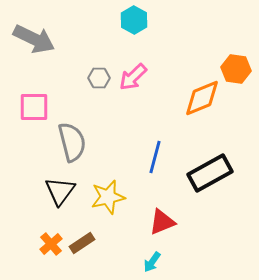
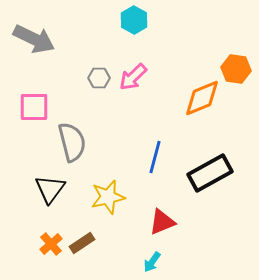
black triangle: moved 10 px left, 2 px up
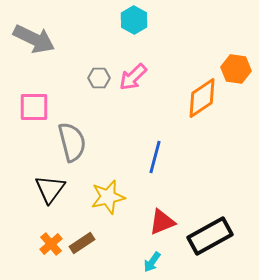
orange diamond: rotated 12 degrees counterclockwise
black rectangle: moved 63 px down
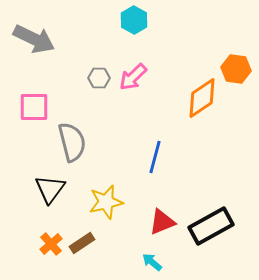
yellow star: moved 2 px left, 5 px down
black rectangle: moved 1 px right, 10 px up
cyan arrow: rotated 95 degrees clockwise
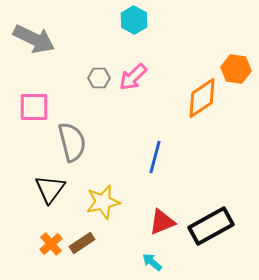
yellow star: moved 3 px left
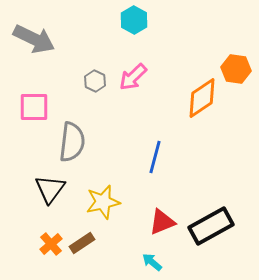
gray hexagon: moved 4 px left, 3 px down; rotated 25 degrees clockwise
gray semicircle: rotated 21 degrees clockwise
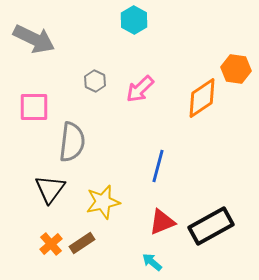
pink arrow: moved 7 px right, 12 px down
blue line: moved 3 px right, 9 px down
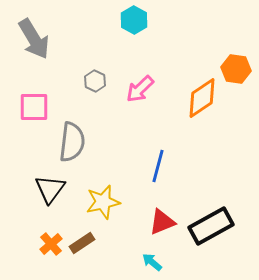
gray arrow: rotated 33 degrees clockwise
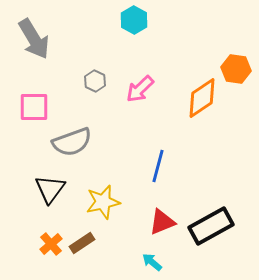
gray semicircle: rotated 63 degrees clockwise
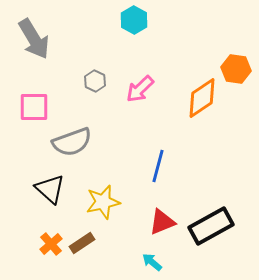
black triangle: rotated 24 degrees counterclockwise
